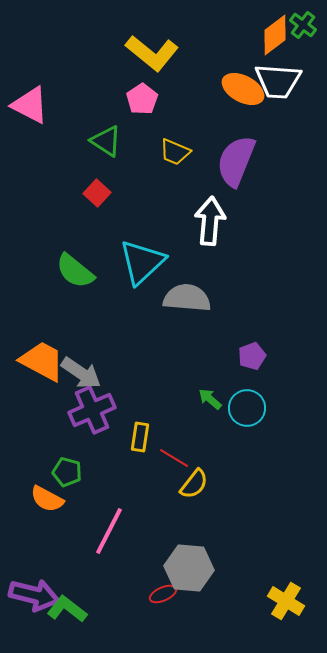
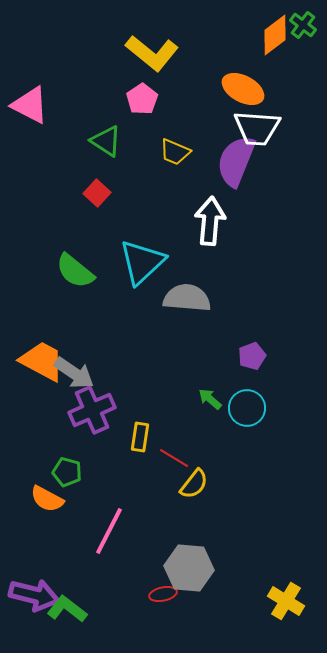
white trapezoid: moved 21 px left, 47 px down
gray arrow: moved 7 px left
red ellipse: rotated 12 degrees clockwise
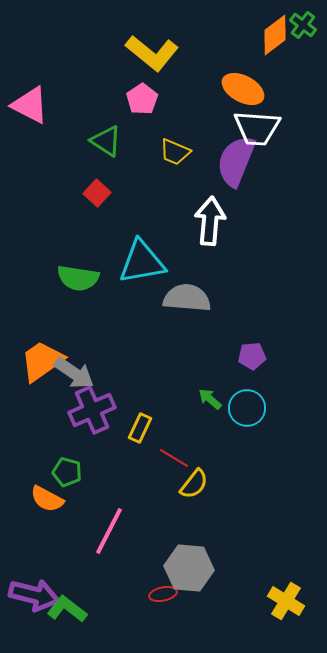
cyan triangle: rotated 33 degrees clockwise
green semicircle: moved 3 px right, 7 px down; rotated 30 degrees counterclockwise
purple pentagon: rotated 16 degrees clockwise
orange trapezoid: rotated 63 degrees counterclockwise
yellow rectangle: moved 9 px up; rotated 16 degrees clockwise
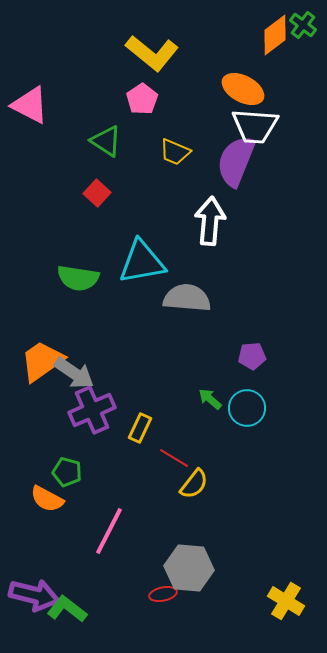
white trapezoid: moved 2 px left, 2 px up
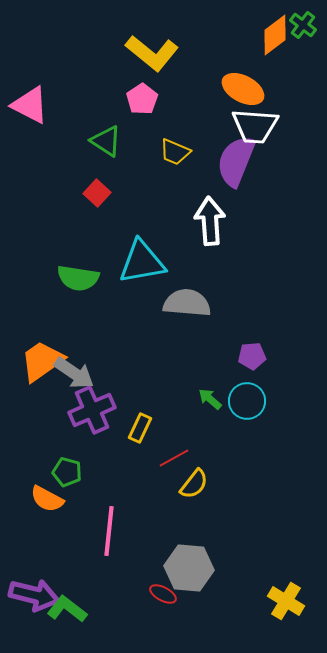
white arrow: rotated 9 degrees counterclockwise
gray semicircle: moved 5 px down
cyan circle: moved 7 px up
red line: rotated 60 degrees counterclockwise
pink line: rotated 21 degrees counterclockwise
red ellipse: rotated 40 degrees clockwise
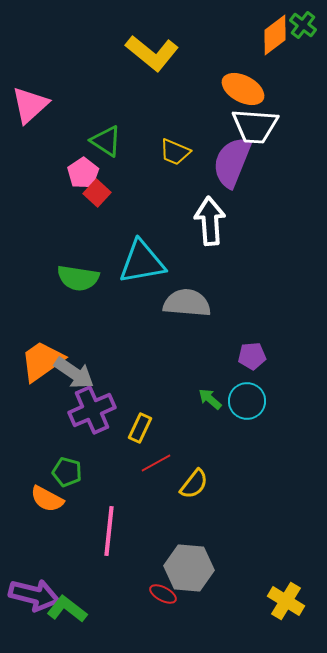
pink pentagon: moved 59 px left, 74 px down
pink triangle: rotated 51 degrees clockwise
purple semicircle: moved 4 px left, 1 px down
red line: moved 18 px left, 5 px down
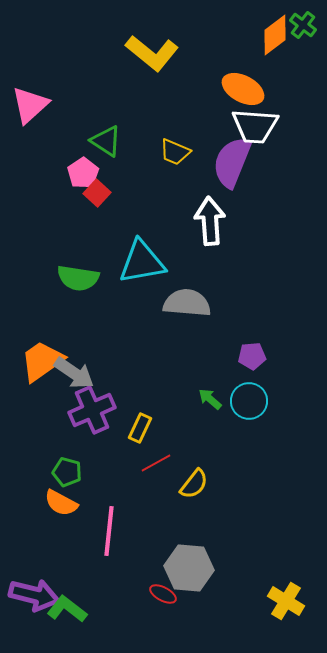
cyan circle: moved 2 px right
orange semicircle: moved 14 px right, 4 px down
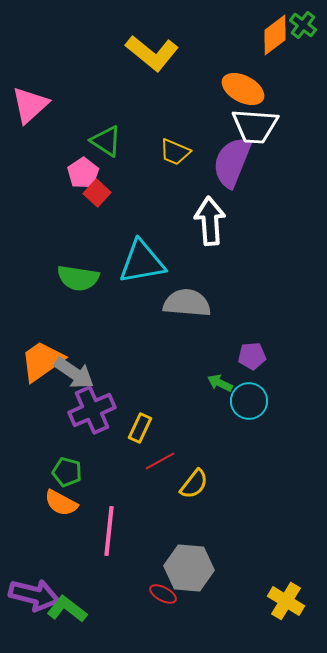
green arrow: moved 10 px right, 16 px up; rotated 15 degrees counterclockwise
red line: moved 4 px right, 2 px up
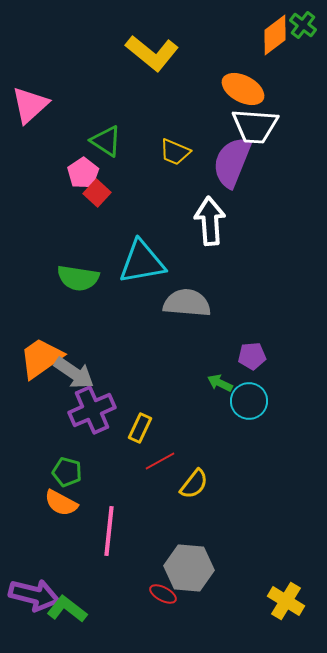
orange trapezoid: moved 1 px left, 3 px up
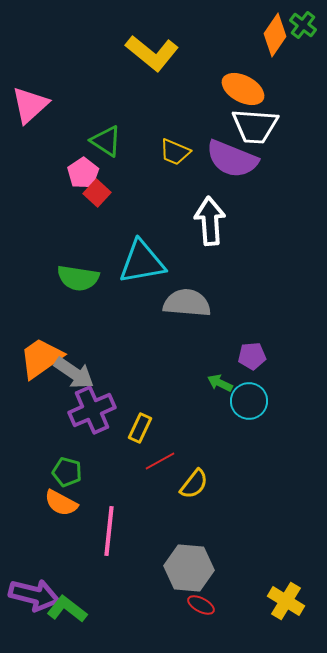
orange diamond: rotated 18 degrees counterclockwise
purple semicircle: moved 3 px up; rotated 90 degrees counterclockwise
red ellipse: moved 38 px right, 11 px down
